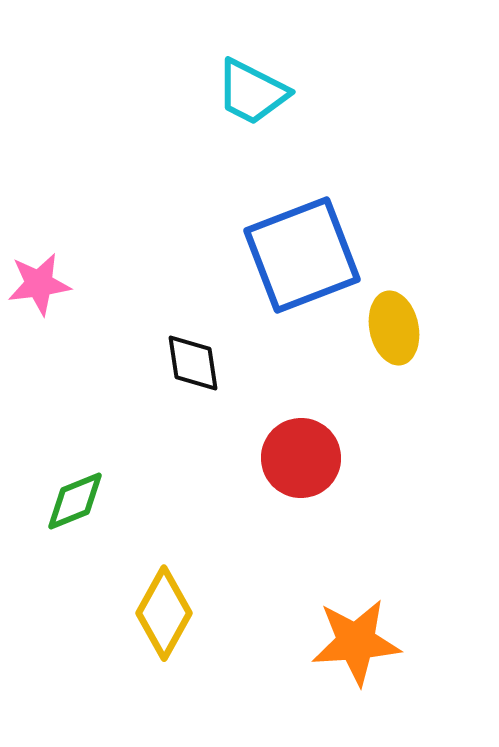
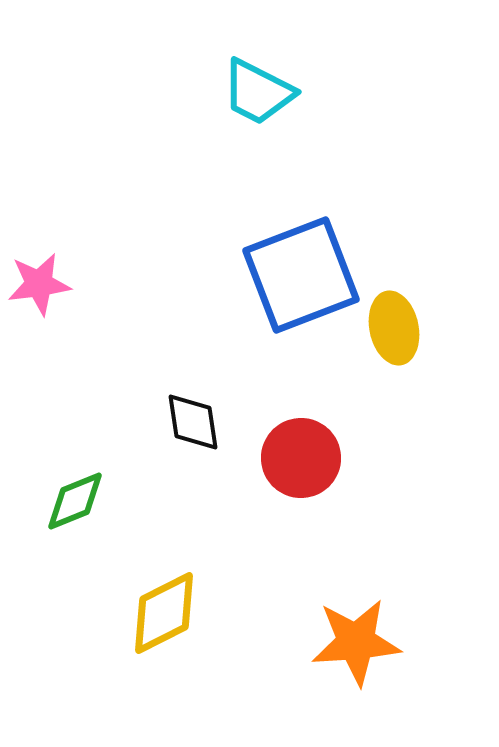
cyan trapezoid: moved 6 px right
blue square: moved 1 px left, 20 px down
black diamond: moved 59 px down
yellow diamond: rotated 34 degrees clockwise
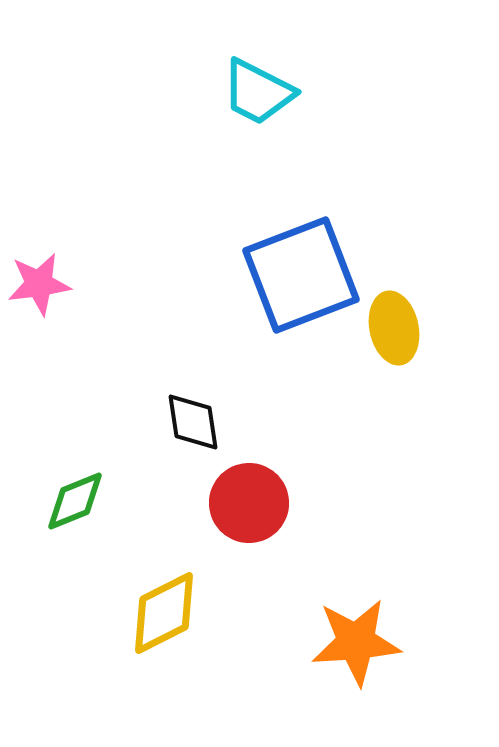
red circle: moved 52 px left, 45 px down
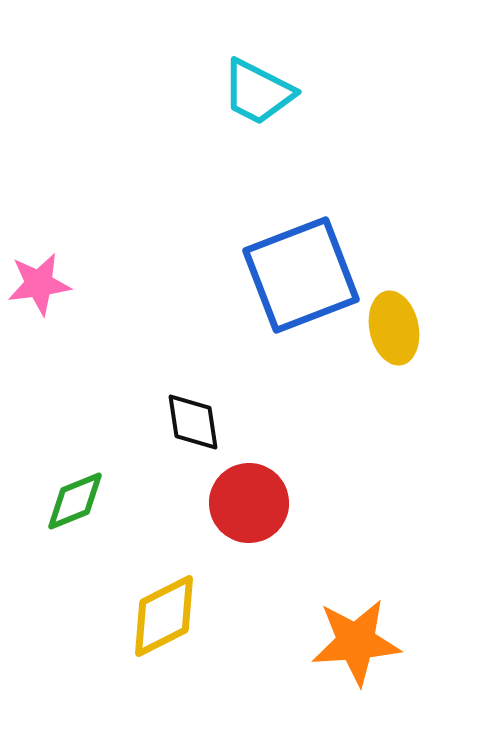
yellow diamond: moved 3 px down
